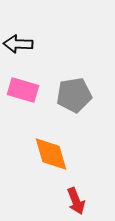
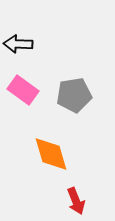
pink rectangle: rotated 20 degrees clockwise
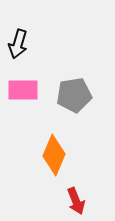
black arrow: rotated 76 degrees counterclockwise
pink rectangle: rotated 36 degrees counterclockwise
orange diamond: moved 3 px right, 1 px down; rotated 39 degrees clockwise
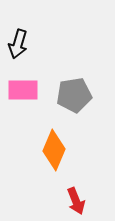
orange diamond: moved 5 px up
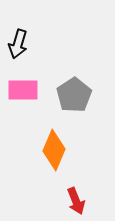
gray pentagon: rotated 24 degrees counterclockwise
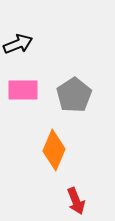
black arrow: rotated 128 degrees counterclockwise
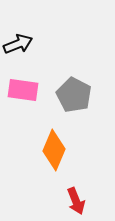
pink rectangle: rotated 8 degrees clockwise
gray pentagon: rotated 12 degrees counterclockwise
